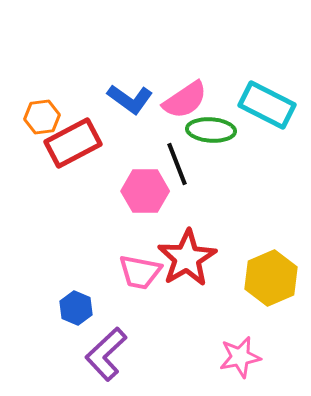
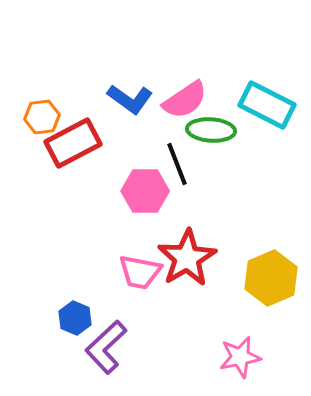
blue hexagon: moved 1 px left, 10 px down
purple L-shape: moved 7 px up
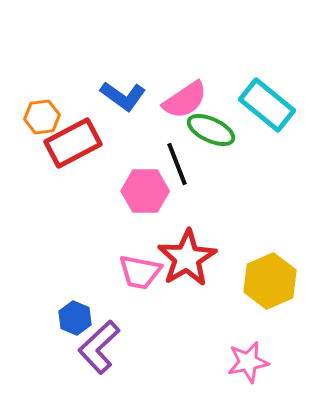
blue L-shape: moved 7 px left, 3 px up
cyan rectangle: rotated 12 degrees clockwise
green ellipse: rotated 21 degrees clockwise
yellow hexagon: moved 1 px left, 3 px down
purple L-shape: moved 7 px left
pink star: moved 8 px right, 5 px down
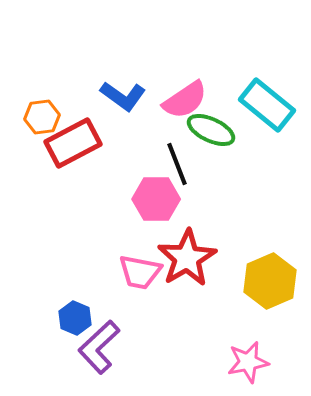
pink hexagon: moved 11 px right, 8 px down
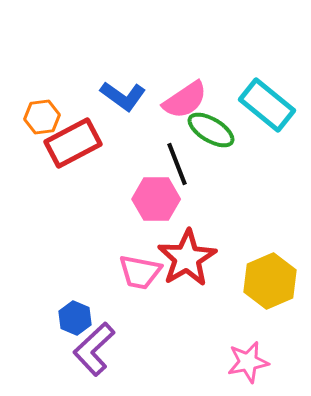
green ellipse: rotated 6 degrees clockwise
purple L-shape: moved 5 px left, 2 px down
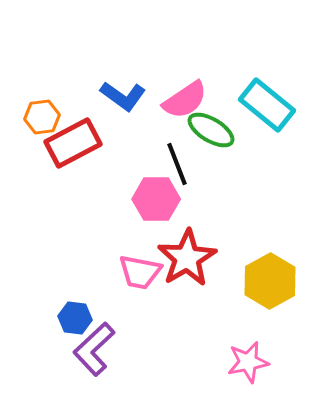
yellow hexagon: rotated 6 degrees counterclockwise
blue hexagon: rotated 16 degrees counterclockwise
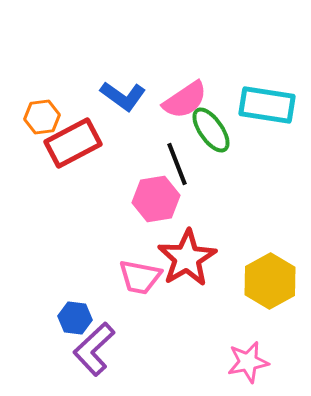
cyan rectangle: rotated 30 degrees counterclockwise
green ellipse: rotated 24 degrees clockwise
pink hexagon: rotated 9 degrees counterclockwise
pink trapezoid: moved 5 px down
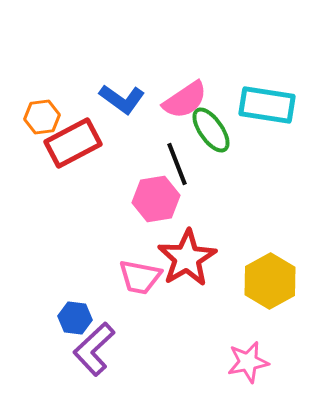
blue L-shape: moved 1 px left, 3 px down
